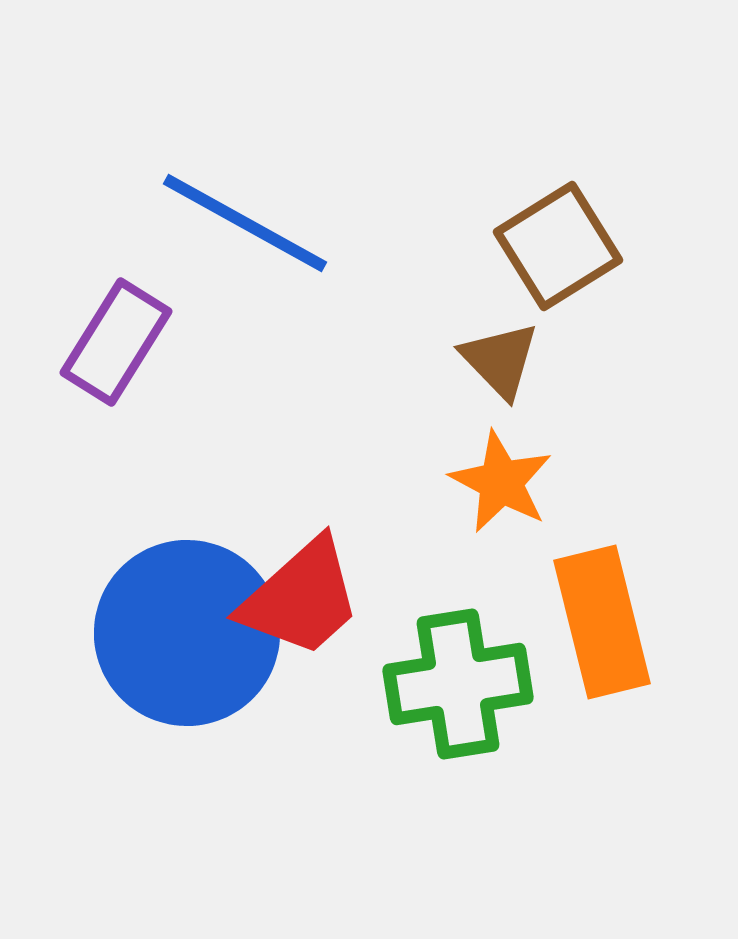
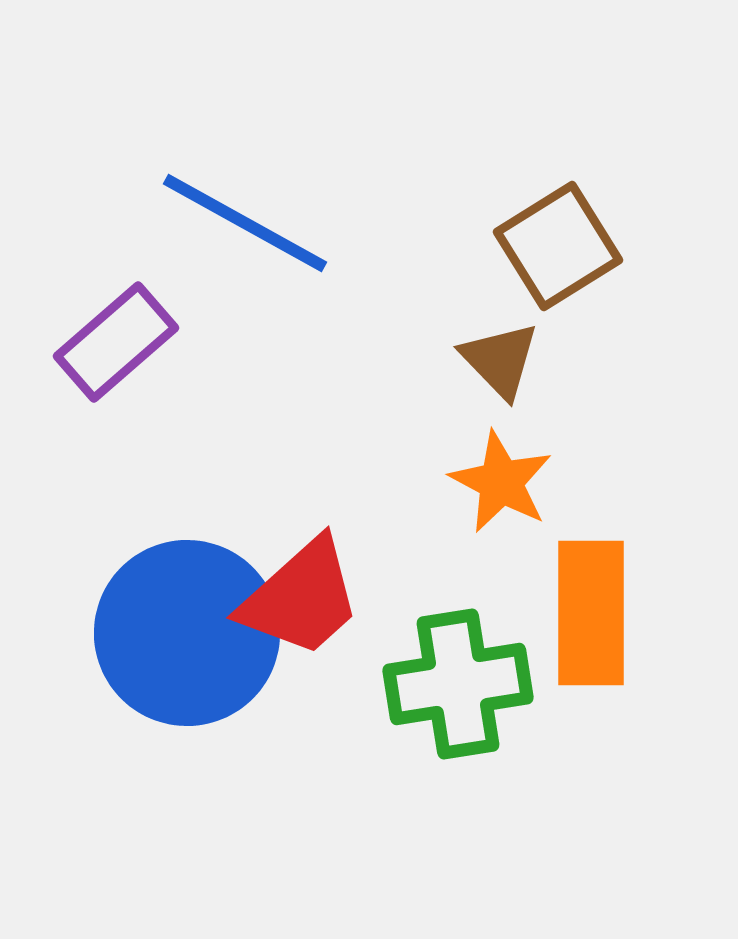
purple rectangle: rotated 17 degrees clockwise
orange rectangle: moved 11 px left, 9 px up; rotated 14 degrees clockwise
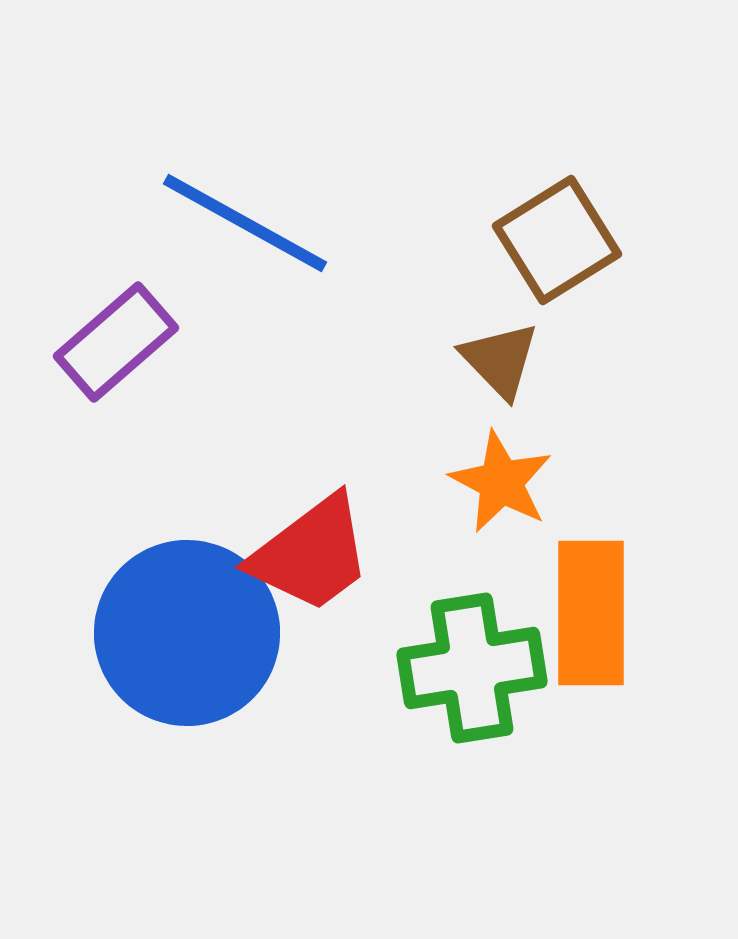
brown square: moved 1 px left, 6 px up
red trapezoid: moved 10 px right, 44 px up; rotated 5 degrees clockwise
green cross: moved 14 px right, 16 px up
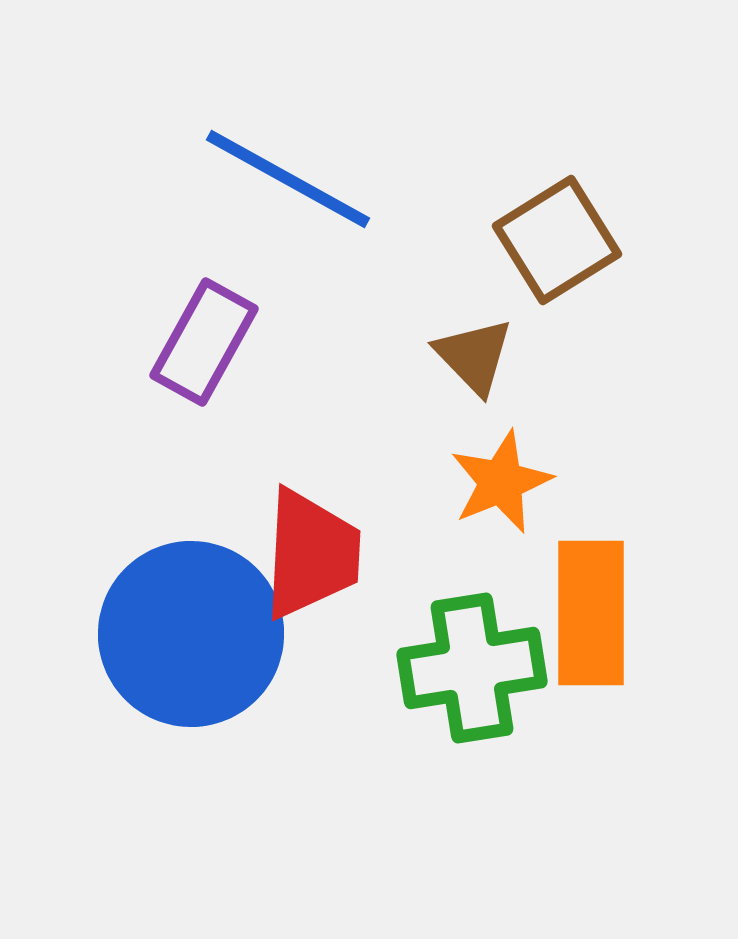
blue line: moved 43 px right, 44 px up
purple rectangle: moved 88 px right; rotated 20 degrees counterclockwise
brown triangle: moved 26 px left, 4 px up
orange star: rotated 22 degrees clockwise
red trapezoid: rotated 50 degrees counterclockwise
blue circle: moved 4 px right, 1 px down
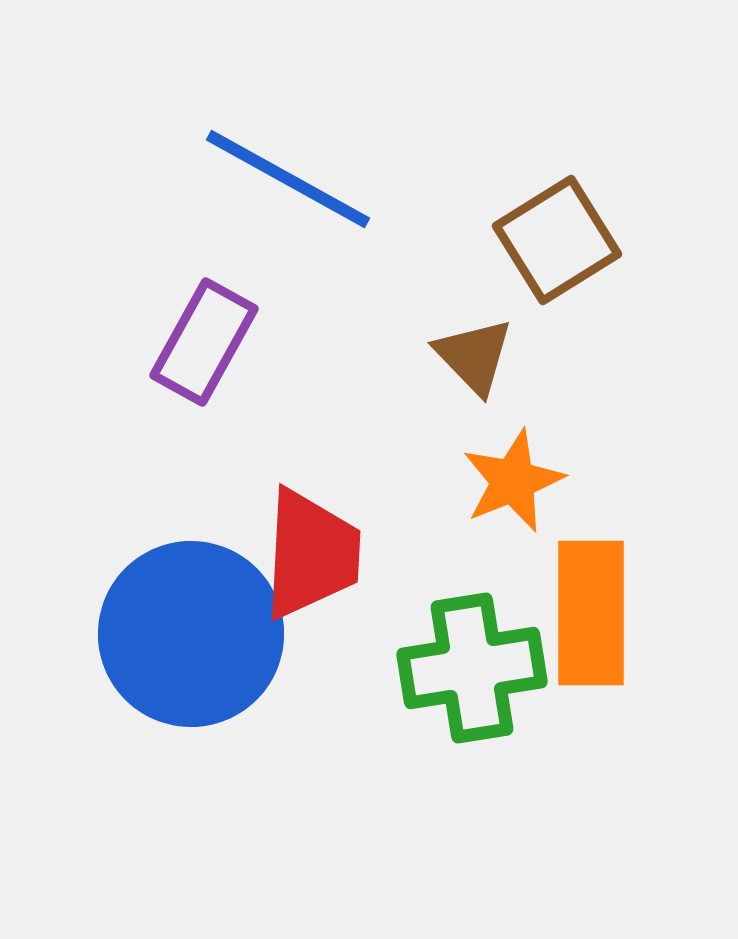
orange star: moved 12 px right, 1 px up
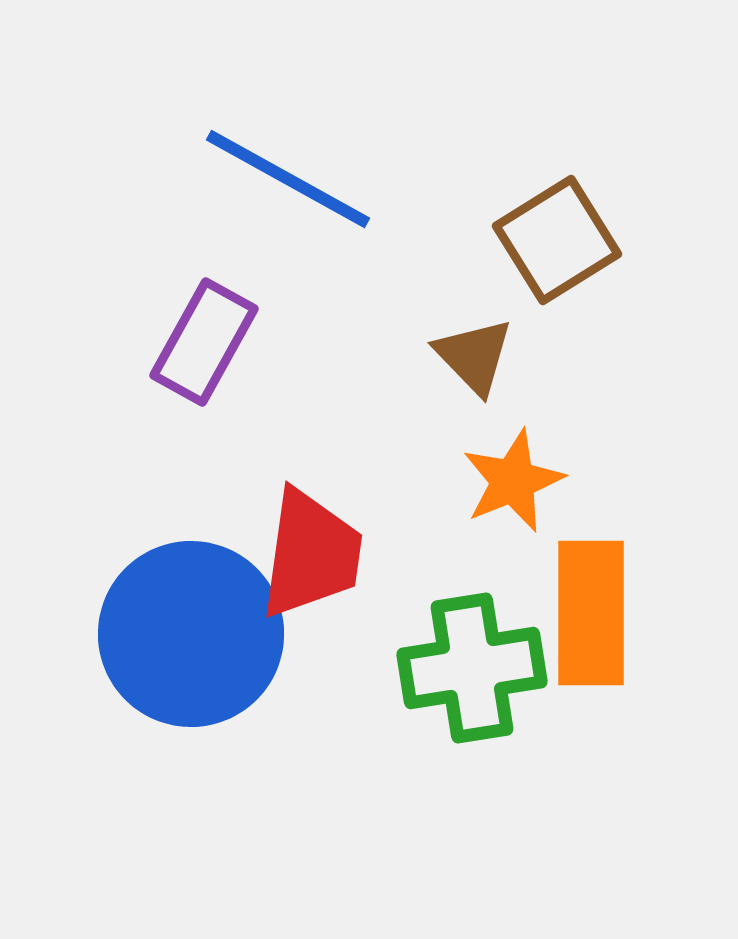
red trapezoid: rotated 5 degrees clockwise
